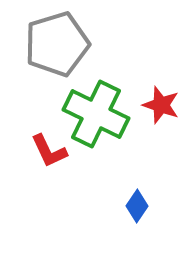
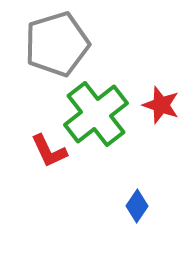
green cross: rotated 26 degrees clockwise
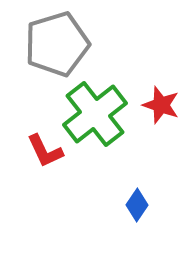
green cross: moved 1 px left
red L-shape: moved 4 px left
blue diamond: moved 1 px up
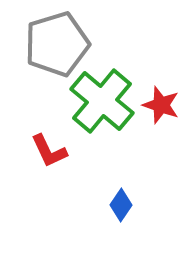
green cross: moved 7 px right, 13 px up; rotated 12 degrees counterclockwise
red L-shape: moved 4 px right
blue diamond: moved 16 px left
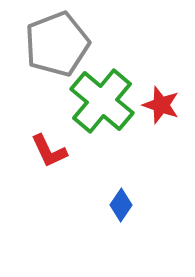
gray pentagon: rotated 4 degrees counterclockwise
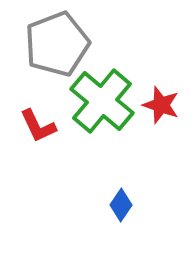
red L-shape: moved 11 px left, 25 px up
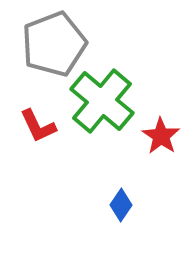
gray pentagon: moved 3 px left
red star: moved 31 px down; rotated 15 degrees clockwise
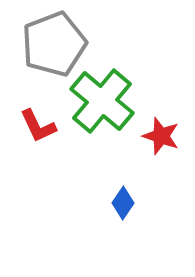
red star: rotated 15 degrees counterclockwise
blue diamond: moved 2 px right, 2 px up
